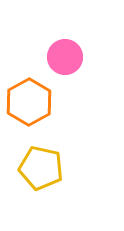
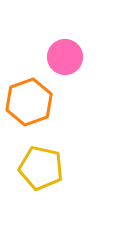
orange hexagon: rotated 9 degrees clockwise
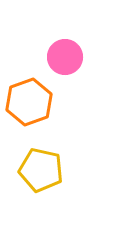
yellow pentagon: moved 2 px down
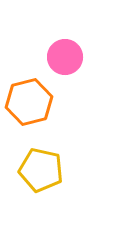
orange hexagon: rotated 6 degrees clockwise
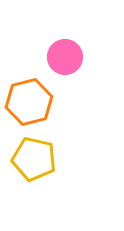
yellow pentagon: moved 7 px left, 11 px up
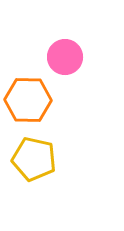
orange hexagon: moved 1 px left, 2 px up; rotated 15 degrees clockwise
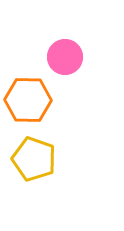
yellow pentagon: rotated 6 degrees clockwise
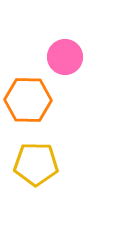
yellow pentagon: moved 2 px right, 5 px down; rotated 18 degrees counterclockwise
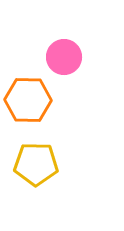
pink circle: moved 1 px left
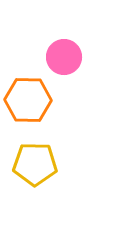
yellow pentagon: moved 1 px left
